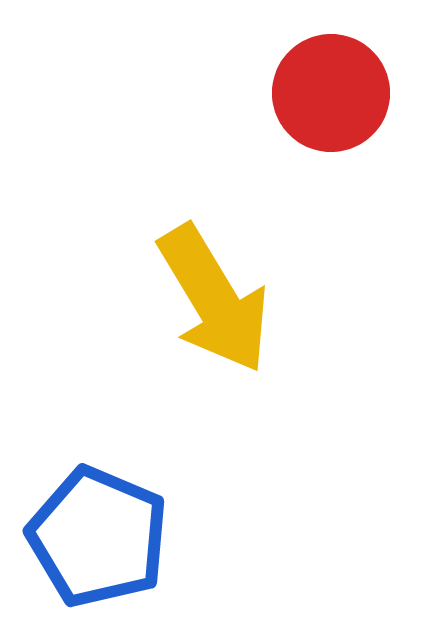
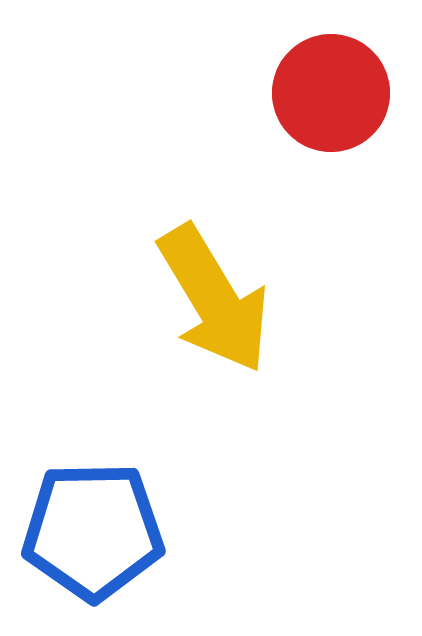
blue pentagon: moved 5 px left, 6 px up; rotated 24 degrees counterclockwise
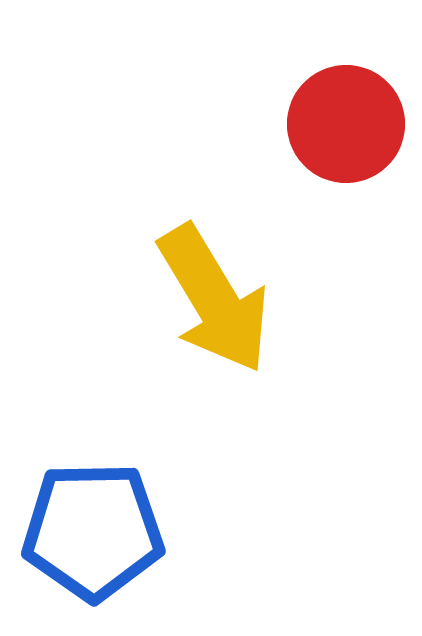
red circle: moved 15 px right, 31 px down
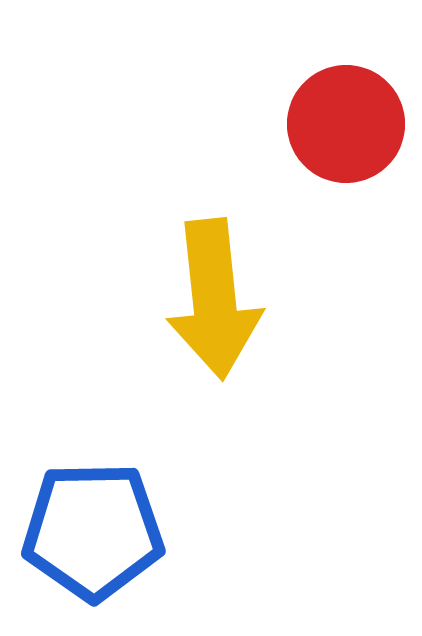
yellow arrow: rotated 25 degrees clockwise
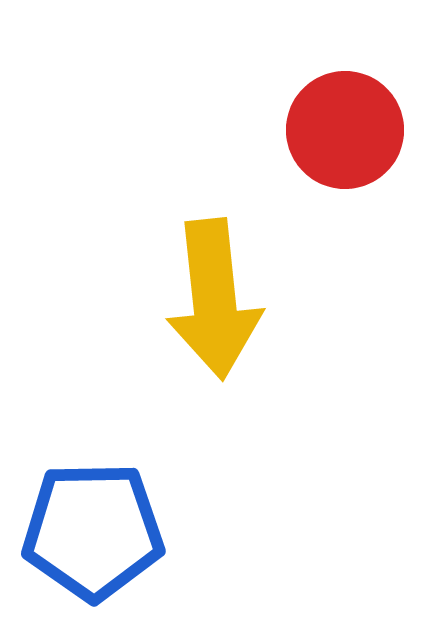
red circle: moved 1 px left, 6 px down
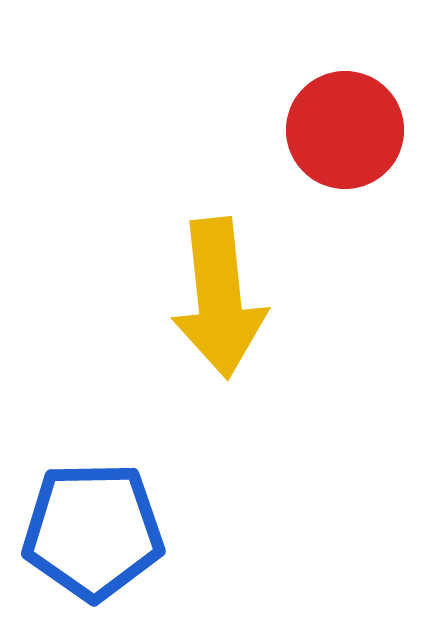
yellow arrow: moved 5 px right, 1 px up
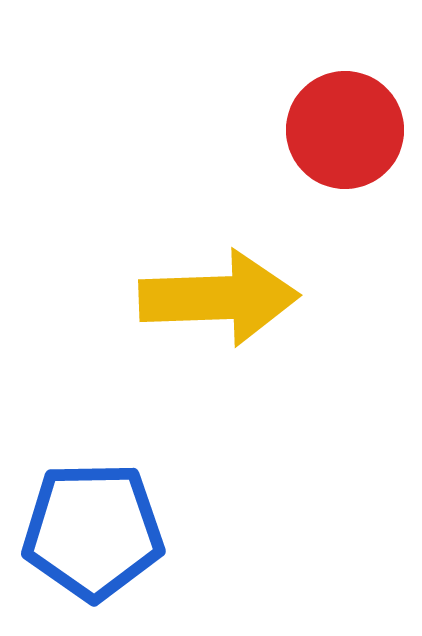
yellow arrow: rotated 86 degrees counterclockwise
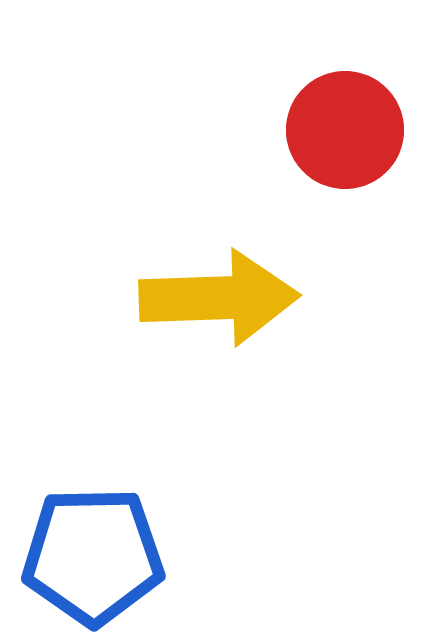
blue pentagon: moved 25 px down
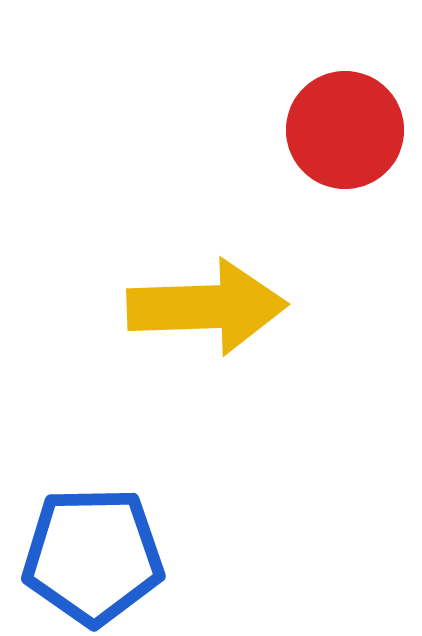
yellow arrow: moved 12 px left, 9 px down
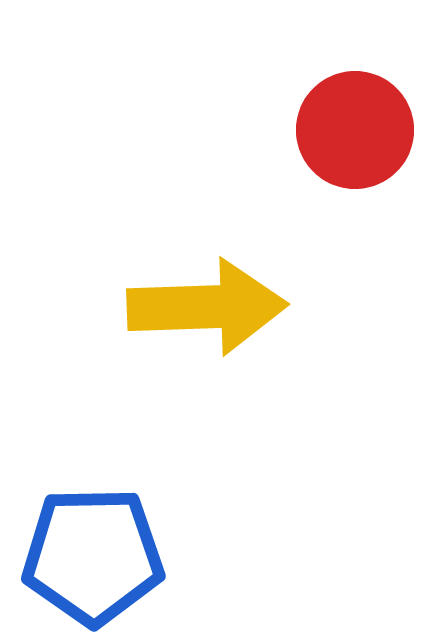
red circle: moved 10 px right
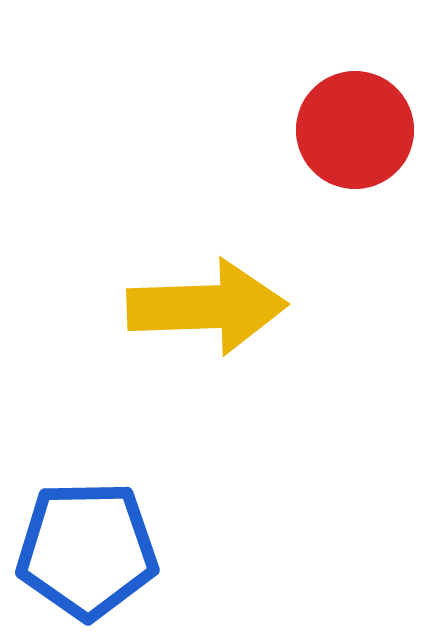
blue pentagon: moved 6 px left, 6 px up
